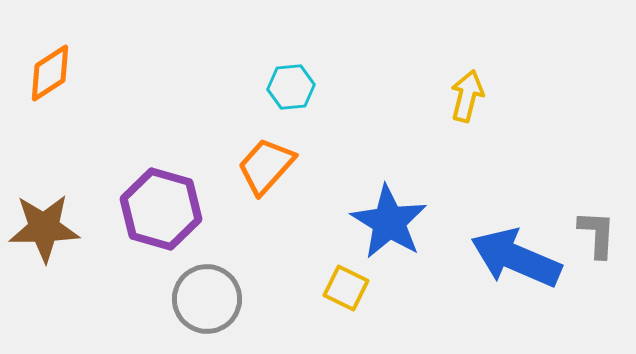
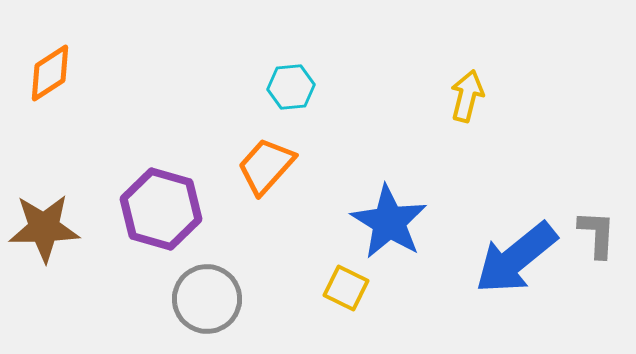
blue arrow: rotated 62 degrees counterclockwise
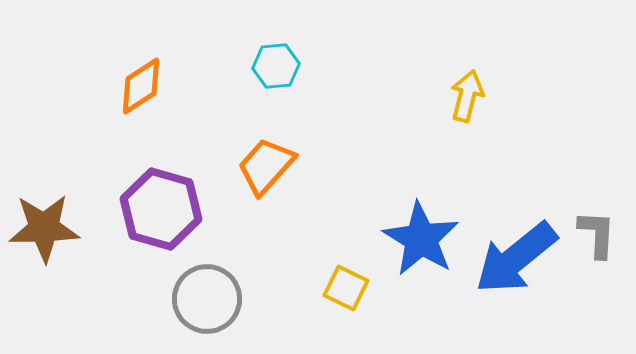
orange diamond: moved 91 px right, 13 px down
cyan hexagon: moved 15 px left, 21 px up
blue star: moved 32 px right, 17 px down
